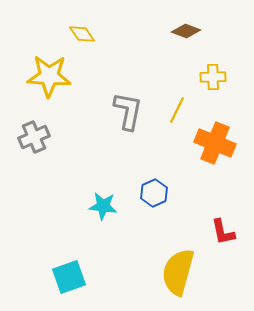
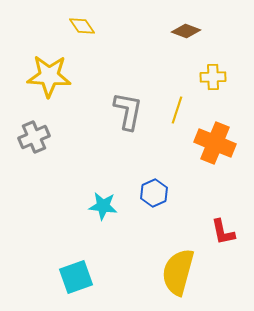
yellow diamond: moved 8 px up
yellow line: rotated 8 degrees counterclockwise
cyan square: moved 7 px right
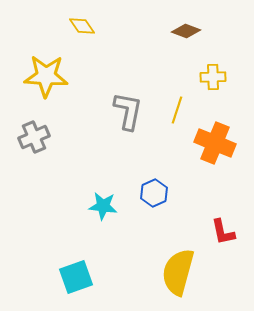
yellow star: moved 3 px left
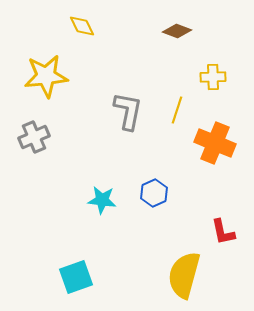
yellow diamond: rotated 8 degrees clockwise
brown diamond: moved 9 px left
yellow star: rotated 9 degrees counterclockwise
cyan star: moved 1 px left, 6 px up
yellow semicircle: moved 6 px right, 3 px down
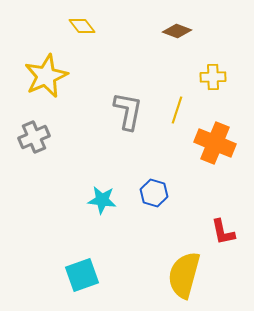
yellow diamond: rotated 12 degrees counterclockwise
yellow star: rotated 18 degrees counterclockwise
blue hexagon: rotated 20 degrees counterclockwise
cyan square: moved 6 px right, 2 px up
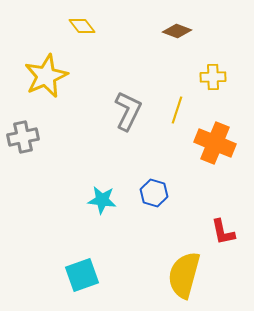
gray L-shape: rotated 15 degrees clockwise
gray cross: moved 11 px left; rotated 12 degrees clockwise
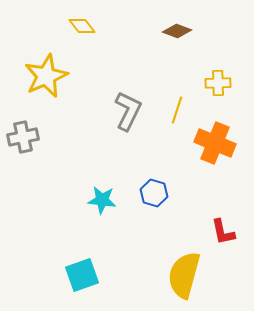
yellow cross: moved 5 px right, 6 px down
